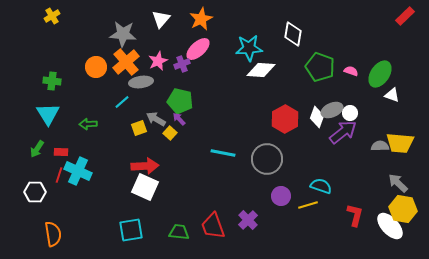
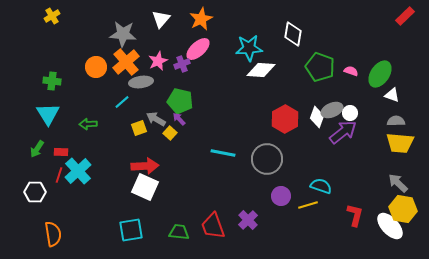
gray semicircle at (380, 146): moved 16 px right, 25 px up
cyan cross at (78, 171): rotated 24 degrees clockwise
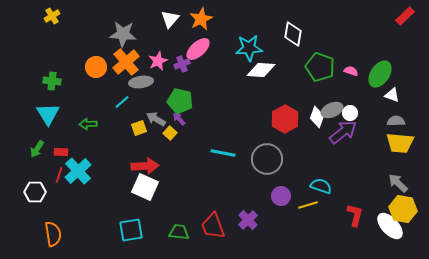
white triangle at (161, 19): moved 9 px right
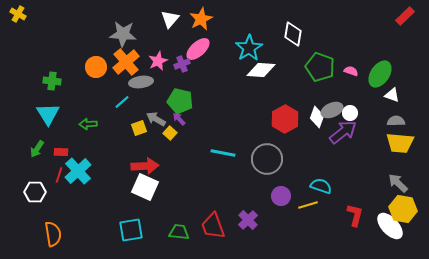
yellow cross at (52, 16): moved 34 px left, 2 px up; rotated 28 degrees counterclockwise
cyan star at (249, 48): rotated 28 degrees counterclockwise
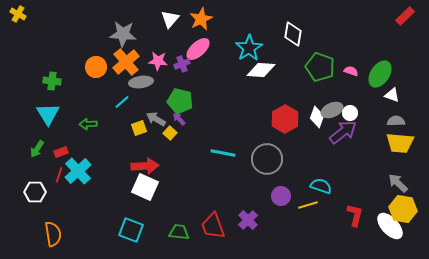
pink star at (158, 61): rotated 30 degrees clockwise
red rectangle at (61, 152): rotated 24 degrees counterclockwise
cyan square at (131, 230): rotated 30 degrees clockwise
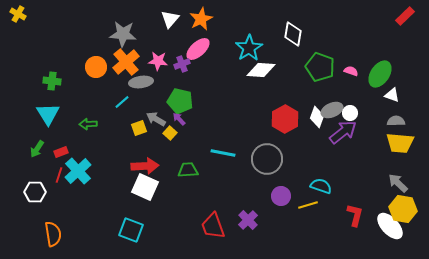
green trapezoid at (179, 232): moved 9 px right, 62 px up; rotated 10 degrees counterclockwise
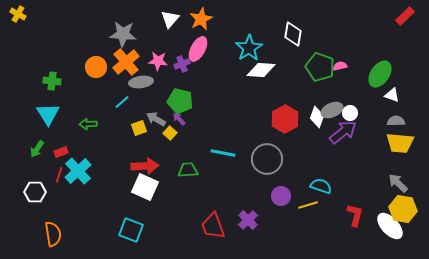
pink ellipse at (198, 49): rotated 20 degrees counterclockwise
pink semicircle at (351, 71): moved 11 px left, 5 px up; rotated 32 degrees counterclockwise
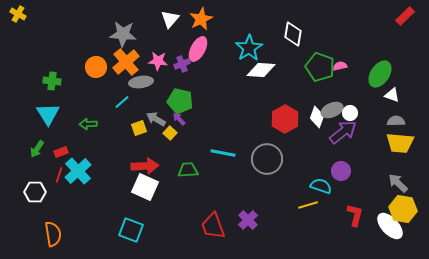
purple circle at (281, 196): moved 60 px right, 25 px up
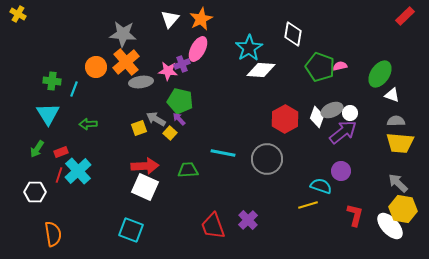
pink star at (158, 61): moved 10 px right, 10 px down
cyan line at (122, 102): moved 48 px left, 13 px up; rotated 28 degrees counterclockwise
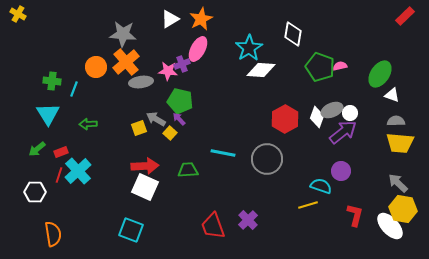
white triangle at (170, 19): rotated 18 degrees clockwise
green arrow at (37, 149): rotated 18 degrees clockwise
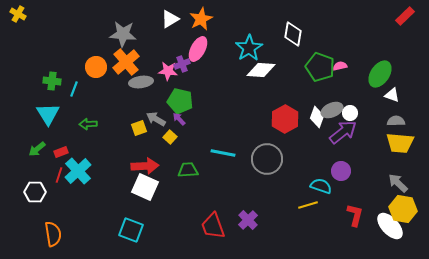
yellow square at (170, 133): moved 4 px down
